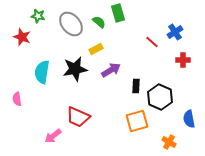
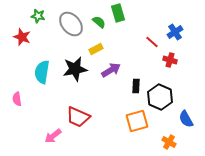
red cross: moved 13 px left; rotated 16 degrees clockwise
blue semicircle: moved 3 px left; rotated 18 degrees counterclockwise
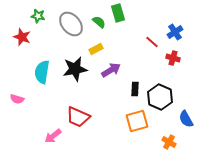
red cross: moved 3 px right, 2 px up
black rectangle: moved 1 px left, 3 px down
pink semicircle: rotated 64 degrees counterclockwise
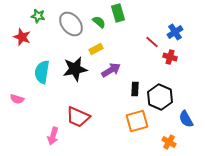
red cross: moved 3 px left, 1 px up
pink arrow: rotated 36 degrees counterclockwise
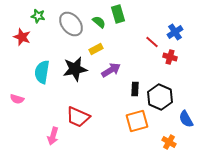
green rectangle: moved 1 px down
